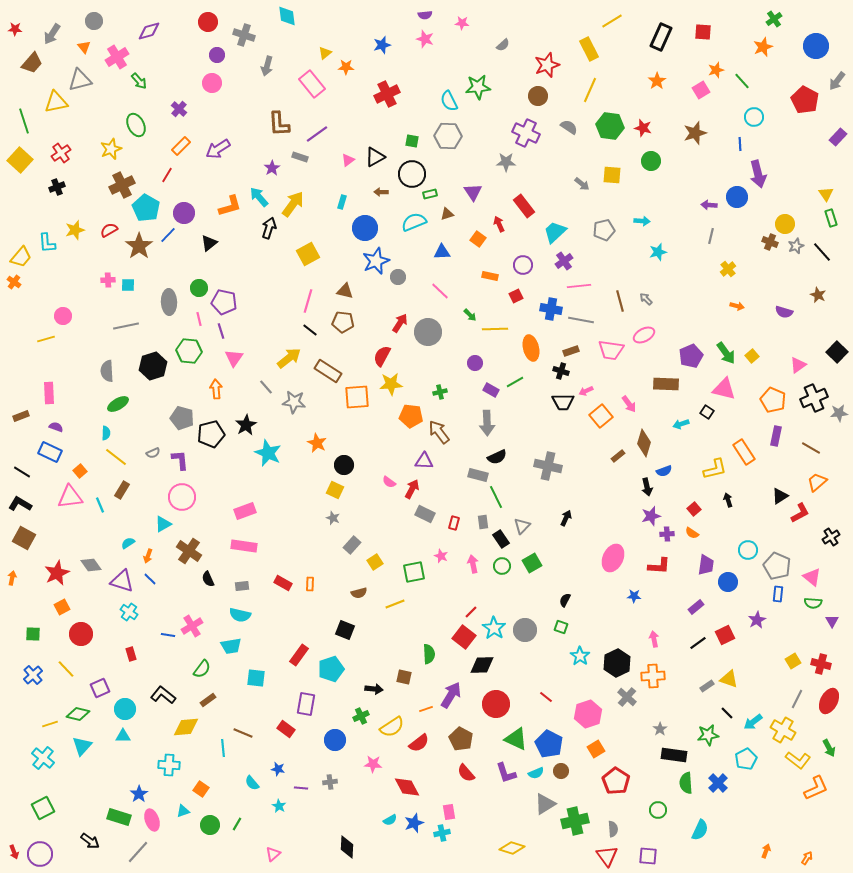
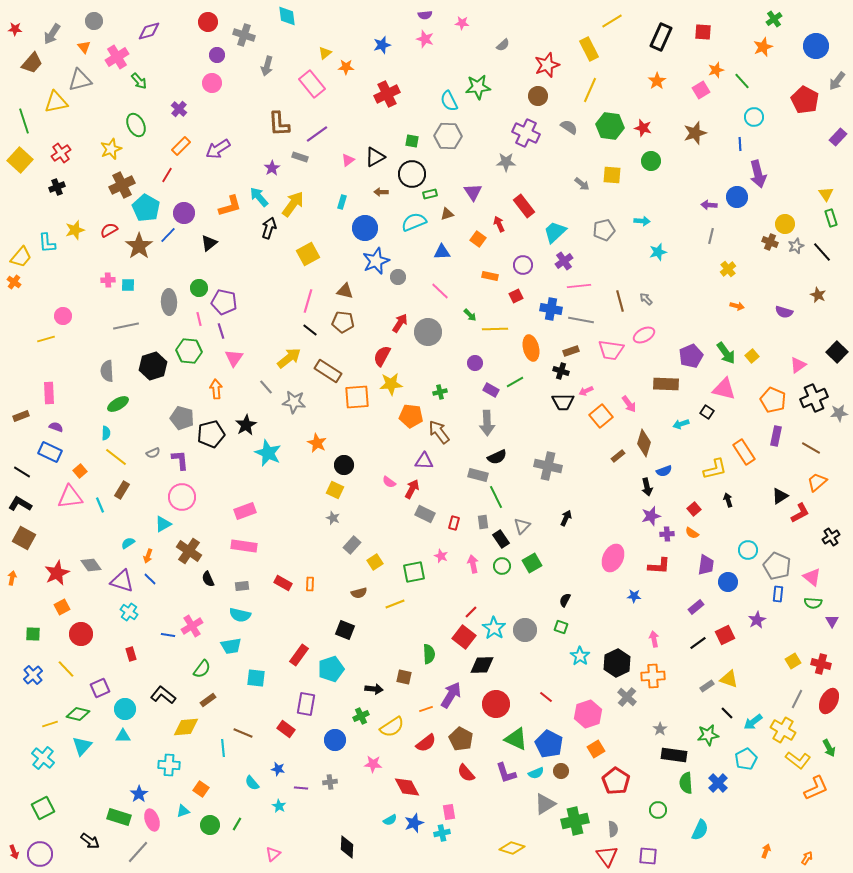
red semicircle at (419, 743): moved 7 px right
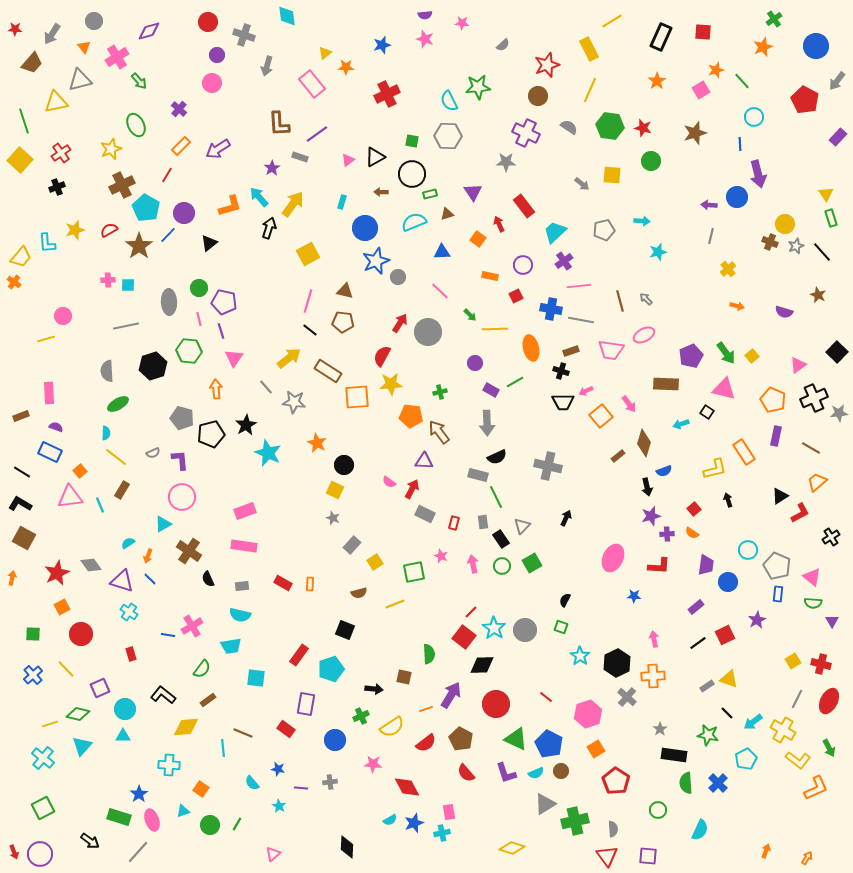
green star at (708, 735): rotated 20 degrees clockwise
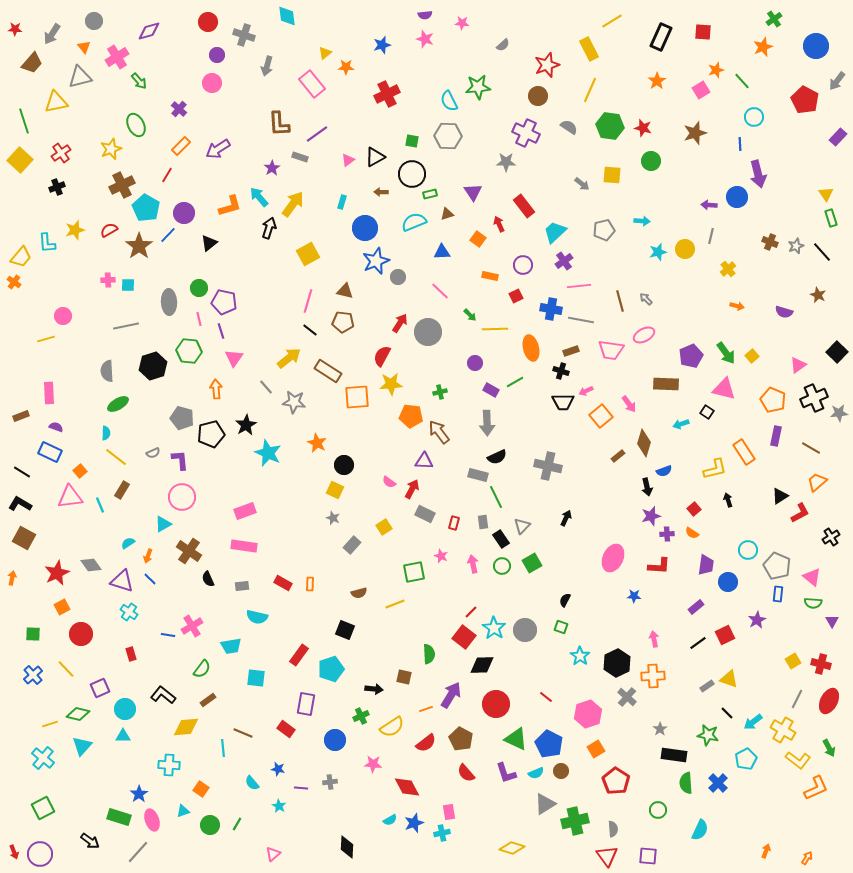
gray triangle at (80, 80): moved 3 px up
yellow circle at (785, 224): moved 100 px left, 25 px down
yellow square at (375, 562): moved 9 px right, 35 px up
cyan semicircle at (240, 615): moved 17 px right, 2 px down
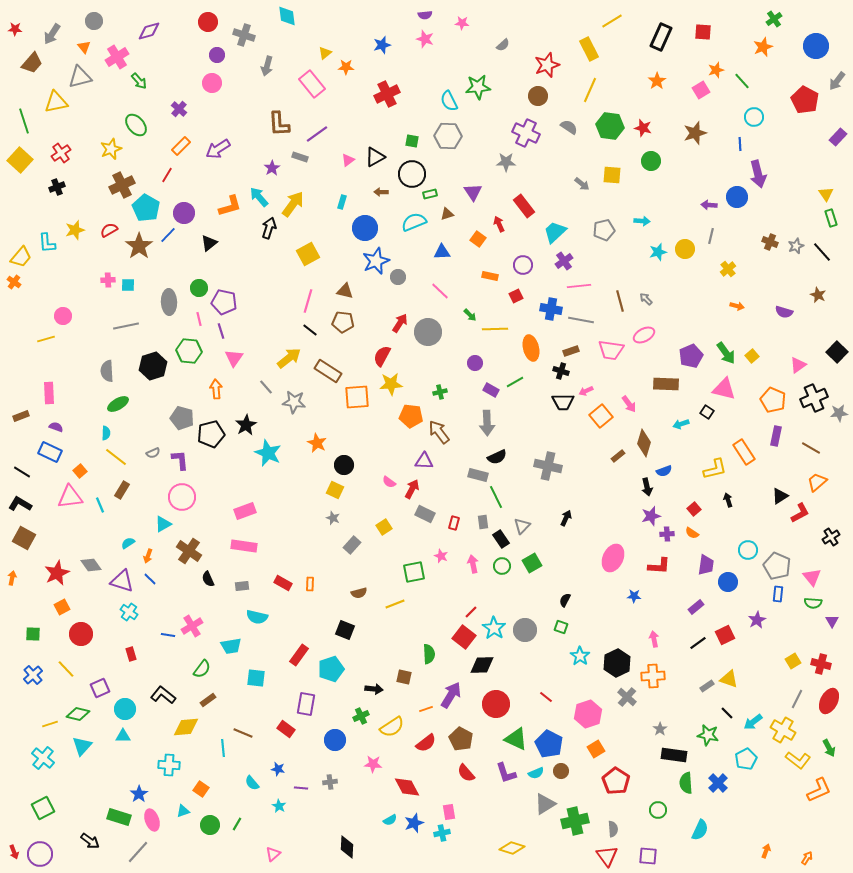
green ellipse at (136, 125): rotated 15 degrees counterclockwise
pink triangle at (812, 577): rotated 12 degrees clockwise
orange L-shape at (816, 788): moved 3 px right, 2 px down
